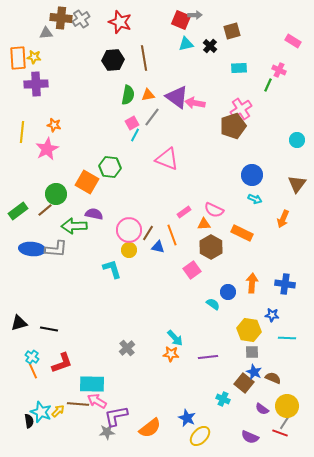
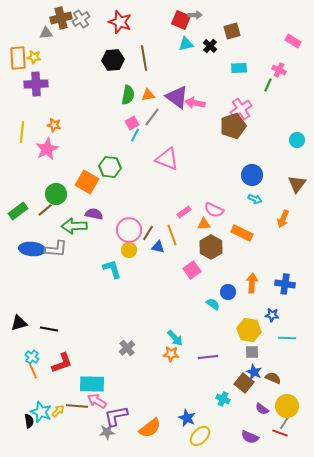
brown cross at (61, 18): rotated 20 degrees counterclockwise
brown line at (78, 404): moved 1 px left, 2 px down
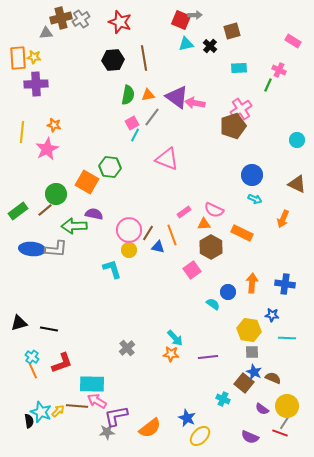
brown triangle at (297, 184): rotated 42 degrees counterclockwise
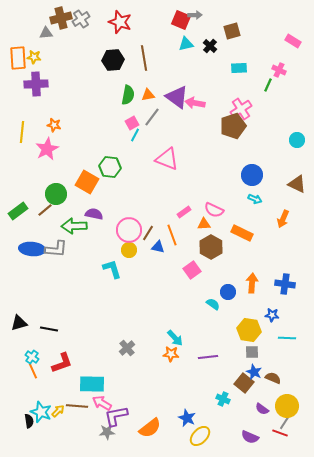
pink arrow at (97, 401): moved 5 px right, 2 px down
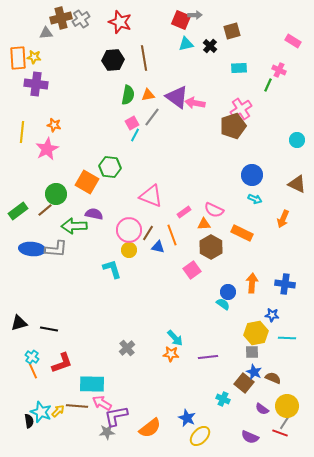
purple cross at (36, 84): rotated 10 degrees clockwise
pink triangle at (167, 159): moved 16 px left, 37 px down
cyan semicircle at (213, 304): moved 10 px right
yellow hexagon at (249, 330): moved 7 px right, 3 px down; rotated 20 degrees counterclockwise
